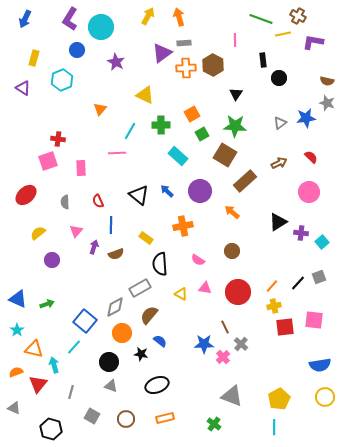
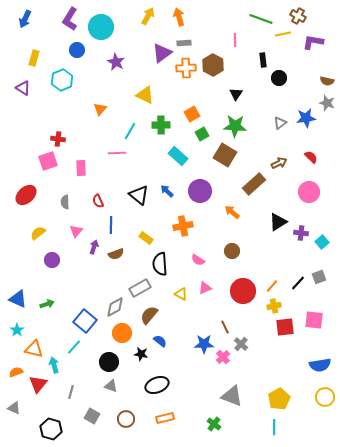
brown rectangle at (245, 181): moved 9 px right, 3 px down
pink triangle at (205, 288): rotated 32 degrees counterclockwise
red circle at (238, 292): moved 5 px right, 1 px up
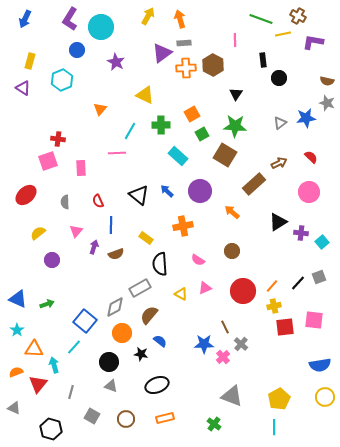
orange arrow at (179, 17): moved 1 px right, 2 px down
yellow rectangle at (34, 58): moved 4 px left, 3 px down
orange triangle at (34, 349): rotated 12 degrees counterclockwise
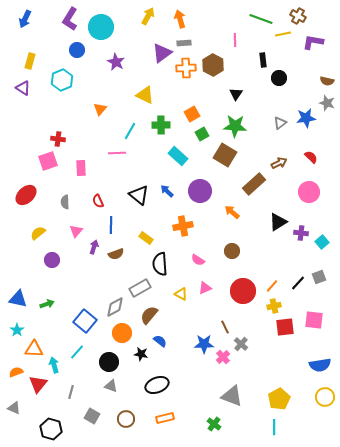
blue triangle at (18, 299): rotated 12 degrees counterclockwise
cyan line at (74, 347): moved 3 px right, 5 px down
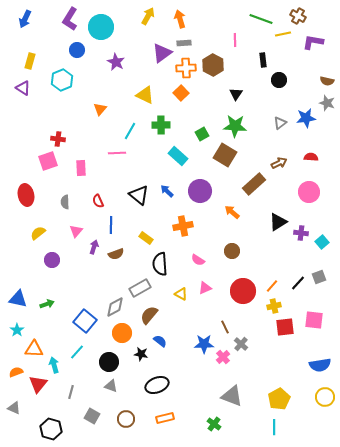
black circle at (279, 78): moved 2 px down
orange square at (192, 114): moved 11 px left, 21 px up; rotated 14 degrees counterclockwise
red semicircle at (311, 157): rotated 40 degrees counterclockwise
red ellipse at (26, 195): rotated 60 degrees counterclockwise
